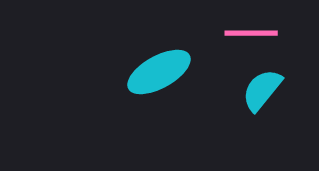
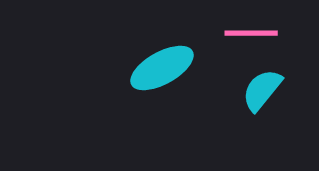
cyan ellipse: moved 3 px right, 4 px up
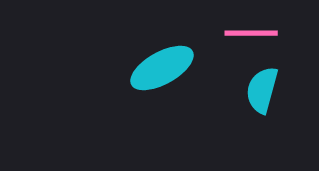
cyan semicircle: rotated 24 degrees counterclockwise
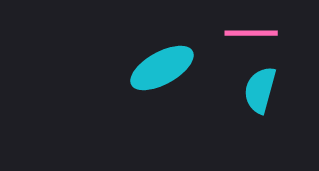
cyan semicircle: moved 2 px left
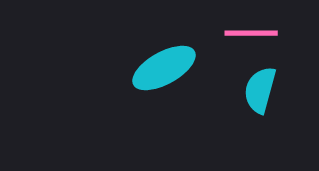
cyan ellipse: moved 2 px right
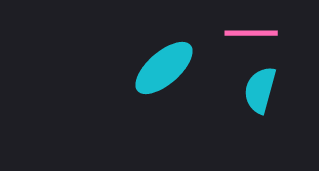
cyan ellipse: rotated 12 degrees counterclockwise
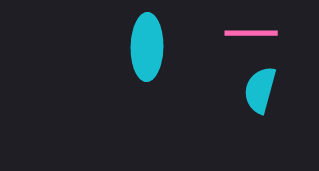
cyan ellipse: moved 17 px left, 21 px up; rotated 48 degrees counterclockwise
